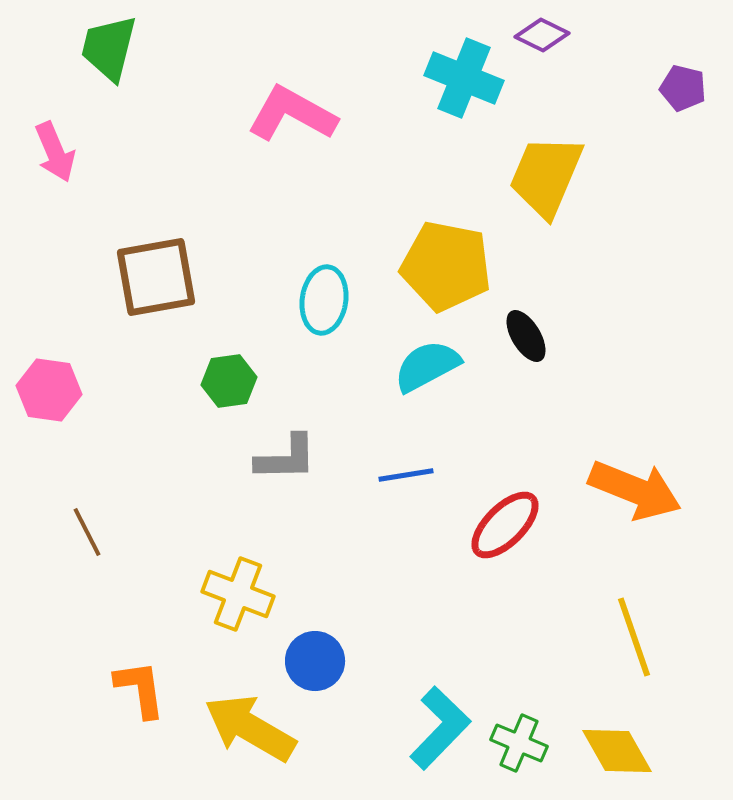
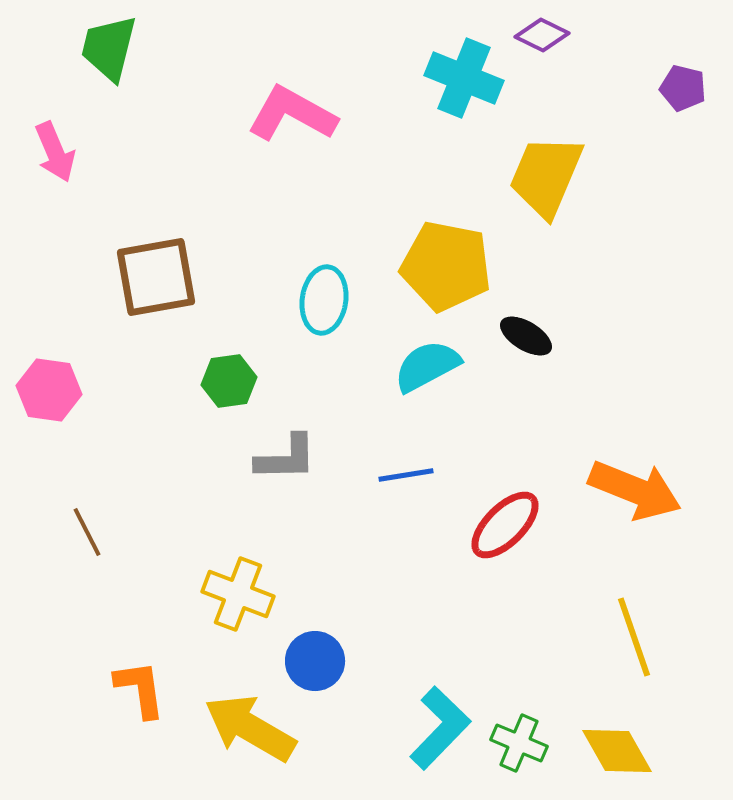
black ellipse: rotated 28 degrees counterclockwise
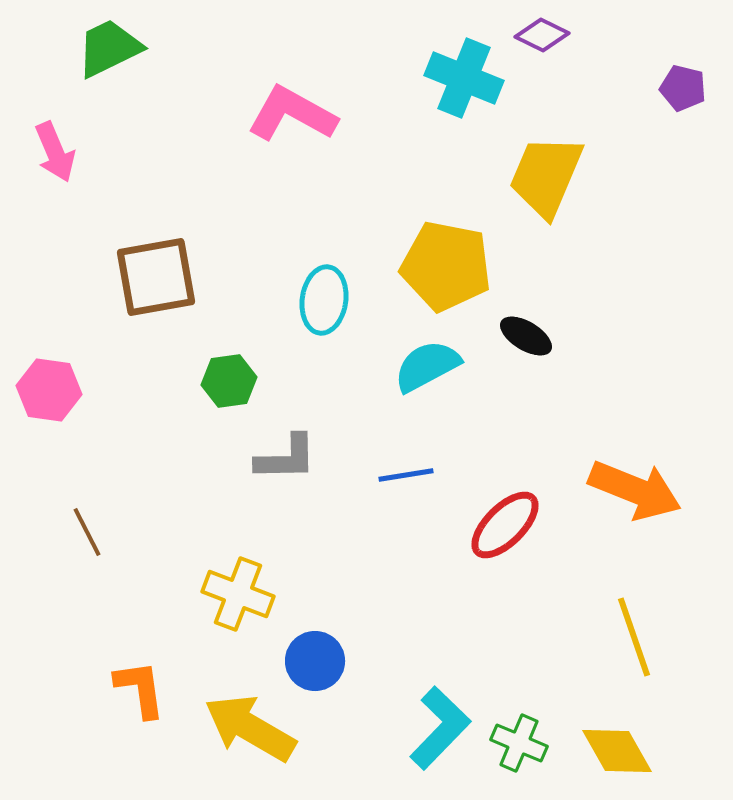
green trapezoid: rotated 50 degrees clockwise
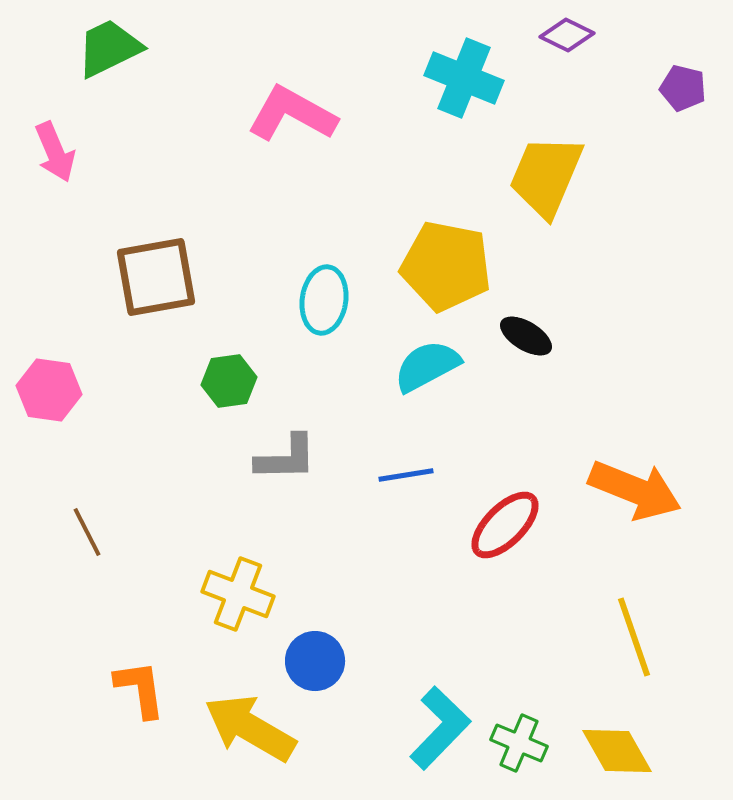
purple diamond: moved 25 px right
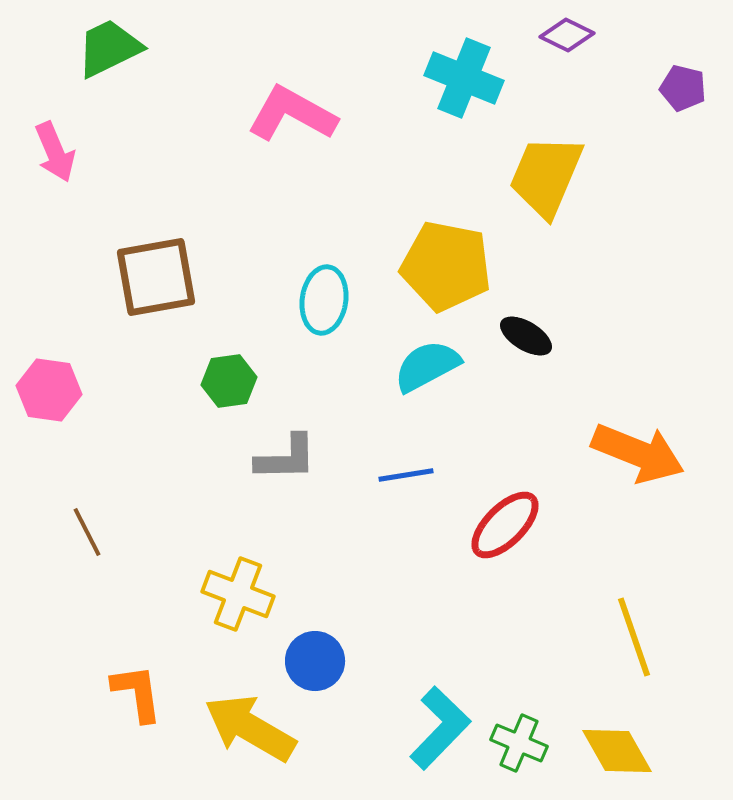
orange arrow: moved 3 px right, 37 px up
orange L-shape: moved 3 px left, 4 px down
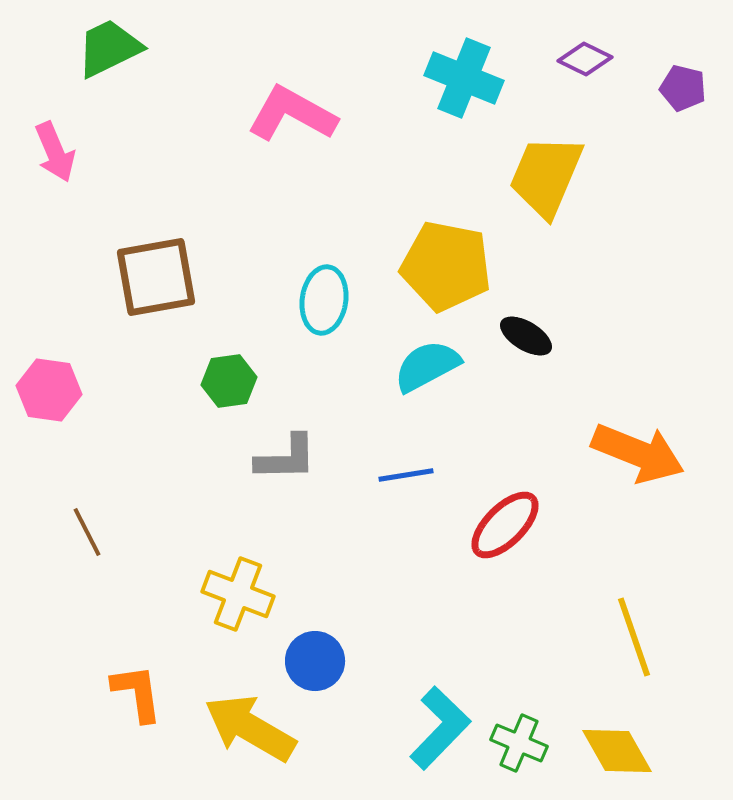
purple diamond: moved 18 px right, 24 px down
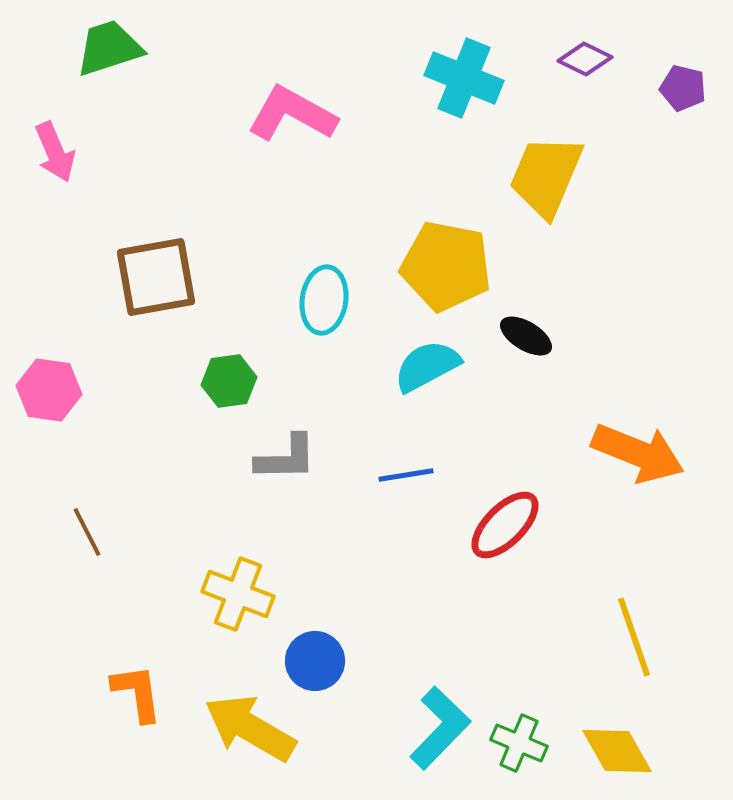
green trapezoid: rotated 8 degrees clockwise
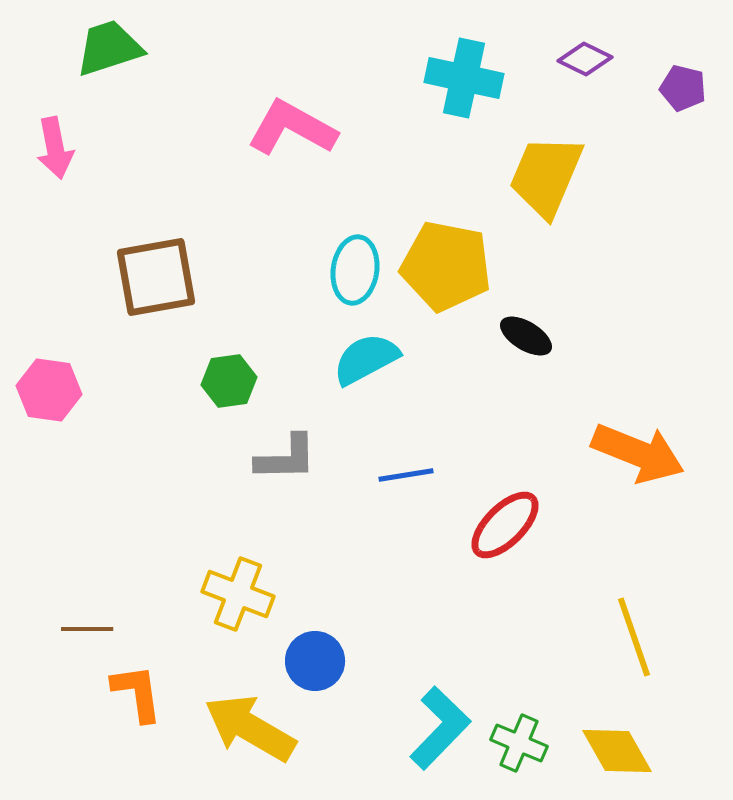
cyan cross: rotated 10 degrees counterclockwise
pink L-shape: moved 14 px down
pink arrow: moved 4 px up; rotated 12 degrees clockwise
cyan ellipse: moved 31 px right, 30 px up
cyan semicircle: moved 61 px left, 7 px up
brown line: moved 97 px down; rotated 63 degrees counterclockwise
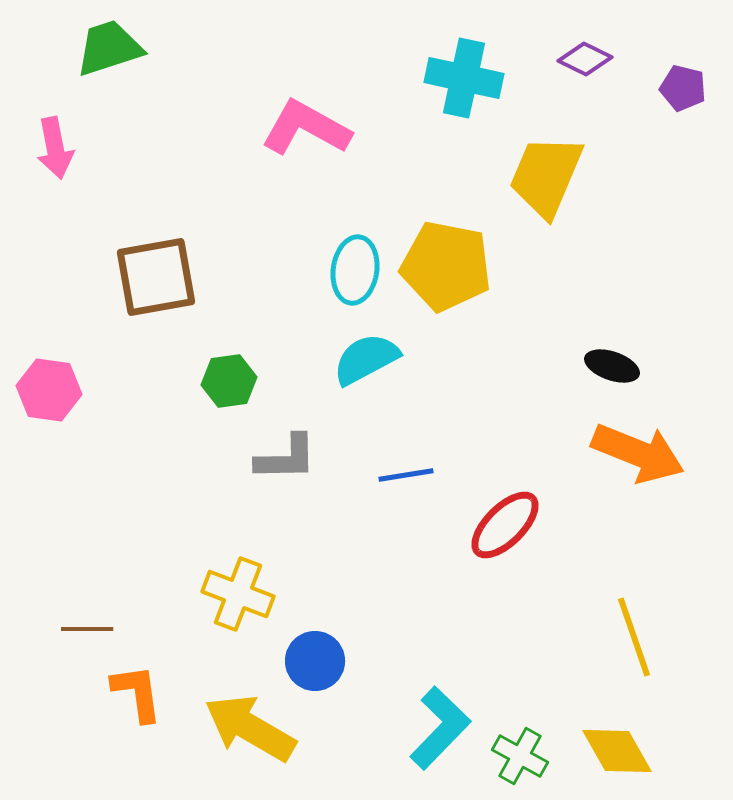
pink L-shape: moved 14 px right
black ellipse: moved 86 px right, 30 px down; rotated 12 degrees counterclockwise
green cross: moved 1 px right, 13 px down; rotated 6 degrees clockwise
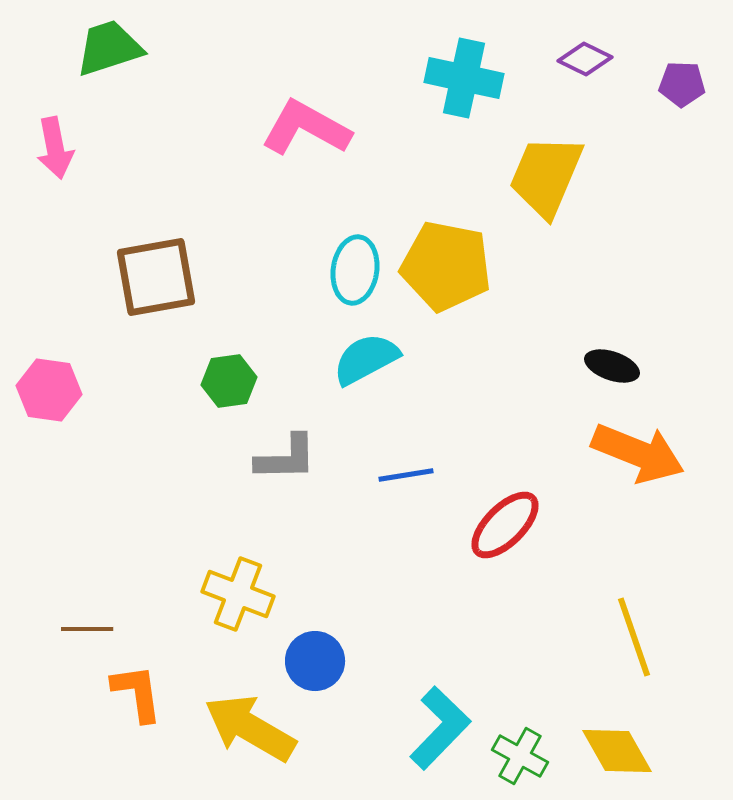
purple pentagon: moved 1 px left, 4 px up; rotated 12 degrees counterclockwise
